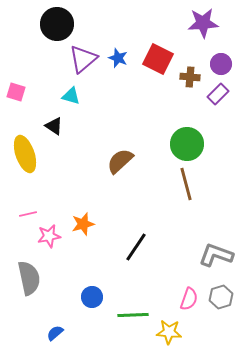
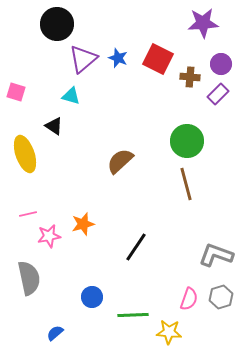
green circle: moved 3 px up
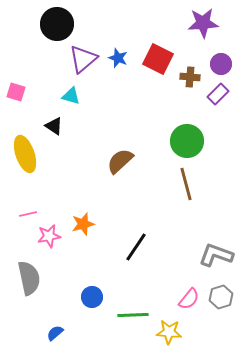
pink semicircle: rotated 20 degrees clockwise
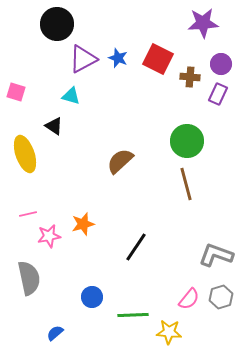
purple triangle: rotated 12 degrees clockwise
purple rectangle: rotated 20 degrees counterclockwise
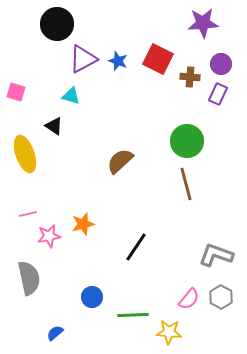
blue star: moved 3 px down
gray hexagon: rotated 15 degrees counterclockwise
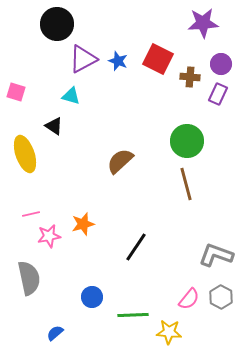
pink line: moved 3 px right
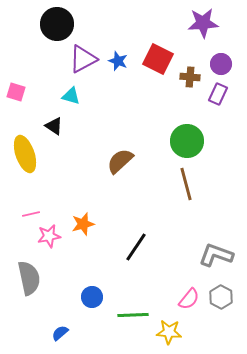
blue semicircle: moved 5 px right
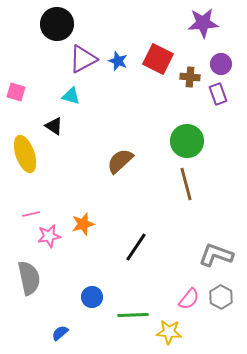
purple rectangle: rotated 45 degrees counterclockwise
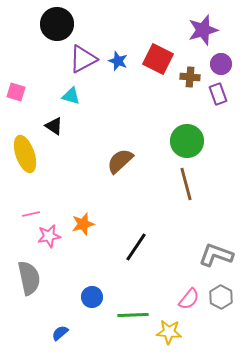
purple star: moved 7 px down; rotated 12 degrees counterclockwise
